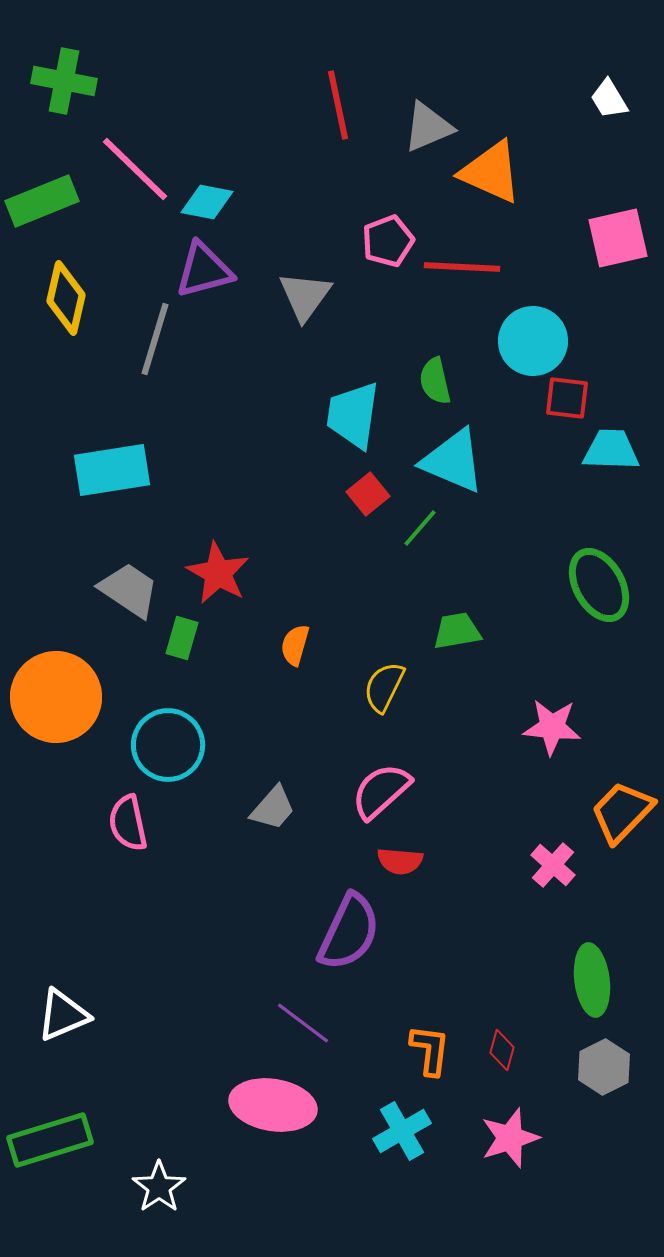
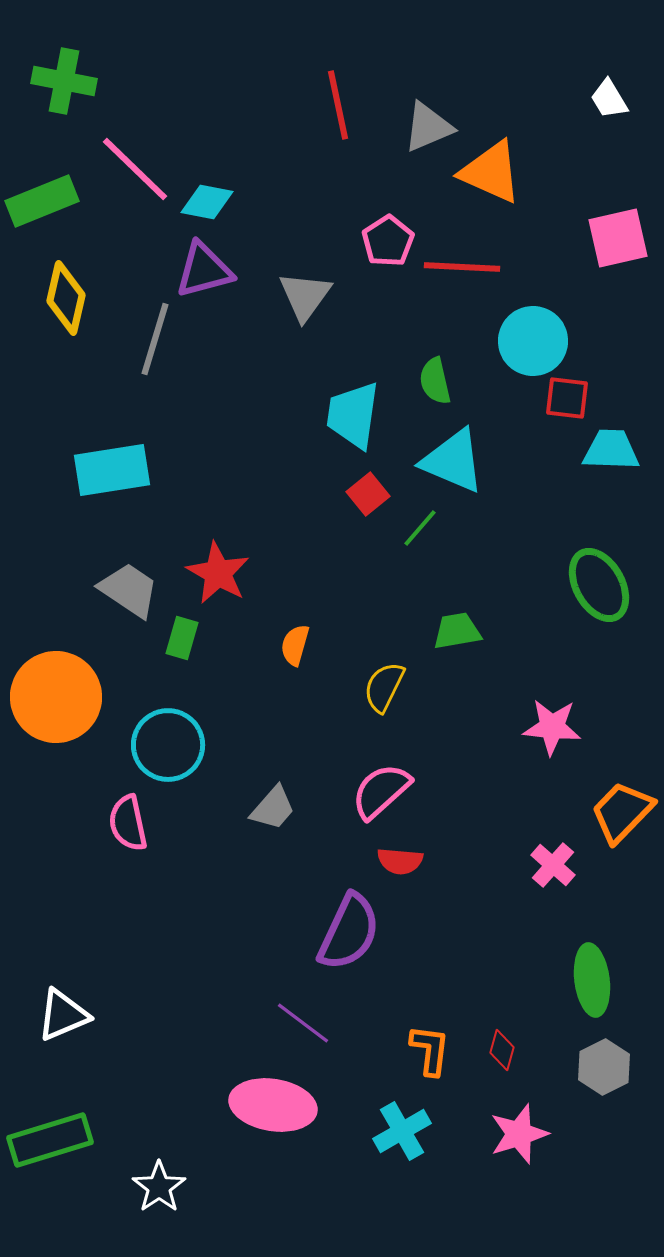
pink pentagon at (388, 241): rotated 12 degrees counterclockwise
pink star at (510, 1138): moved 9 px right, 4 px up
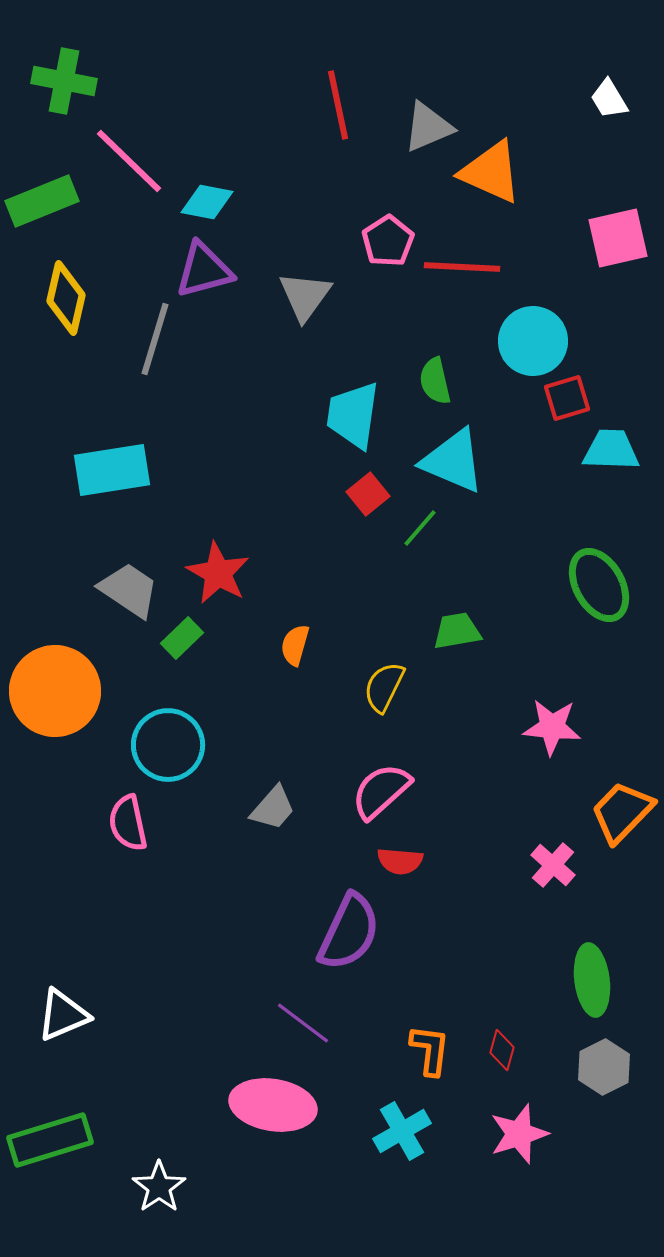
pink line at (135, 169): moved 6 px left, 8 px up
red square at (567, 398): rotated 24 degrees counterclockwise
green rectangle at (182, 638): rotated 30 degrees clockwise
orange circle at (56, 697): moved 1 px left, 6 px up
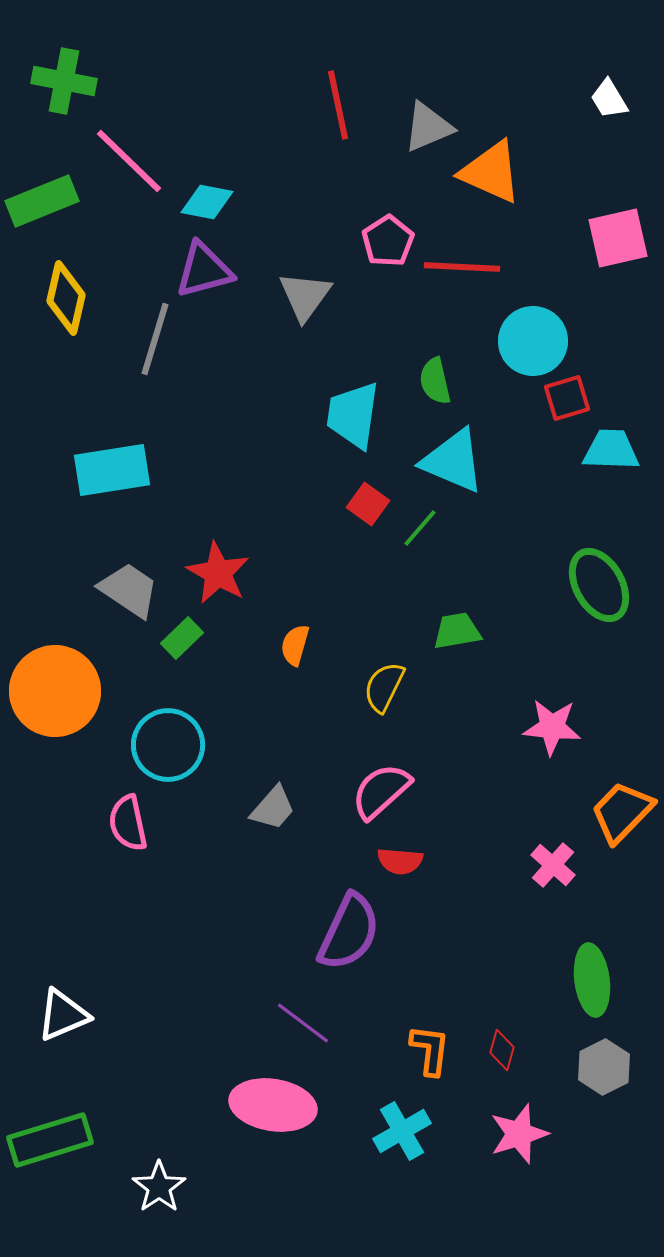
red square at (368, 494): moved 10 px down; rotated 15 degrees counterclockwise
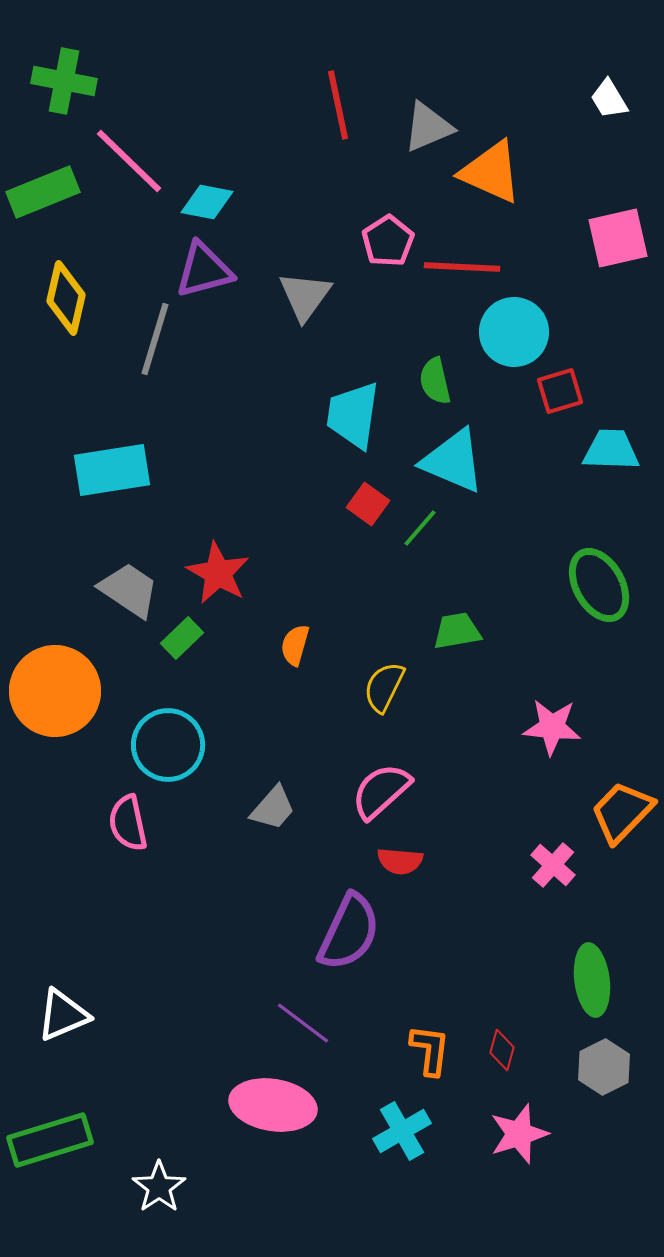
green rectangle at (42, 201): moved 1 px right, 9 px up
cyan circle at (533, 341): moved 19 px left, 9 px up
red square at (567, 398): moved 7 px left, 7 px up
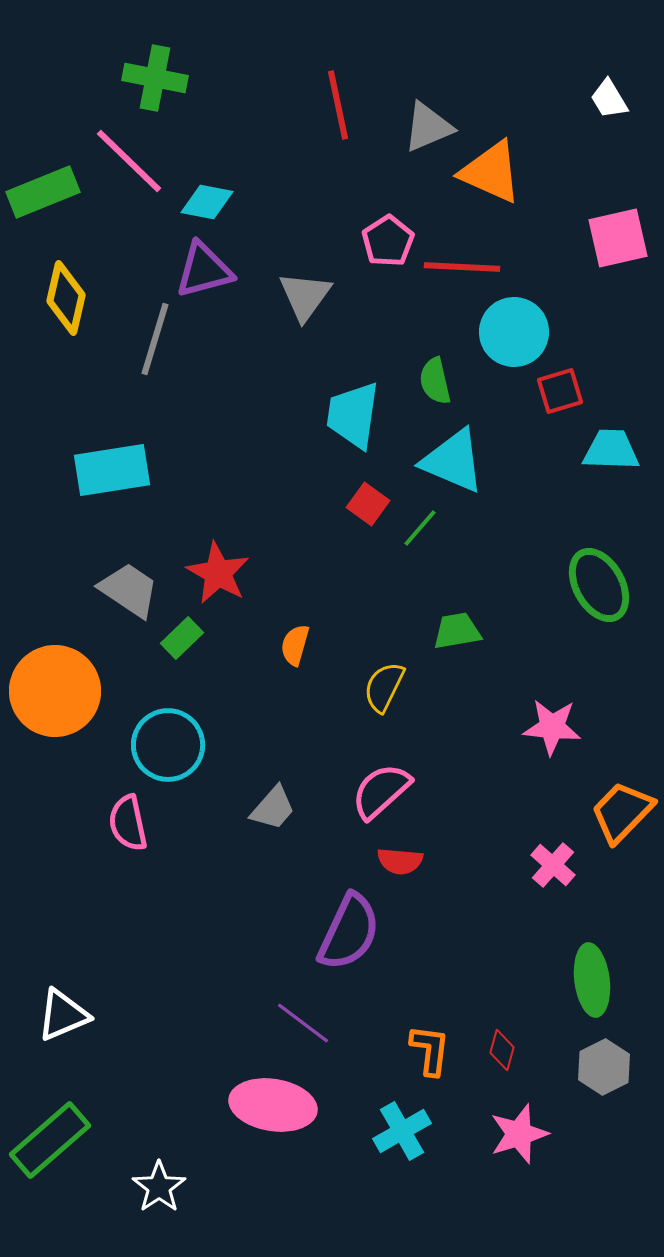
green cross at (64, 81): moved 91 px right, 3 px up
green rectangle at (50, 1140): rotated 24 degrees counterclockwise
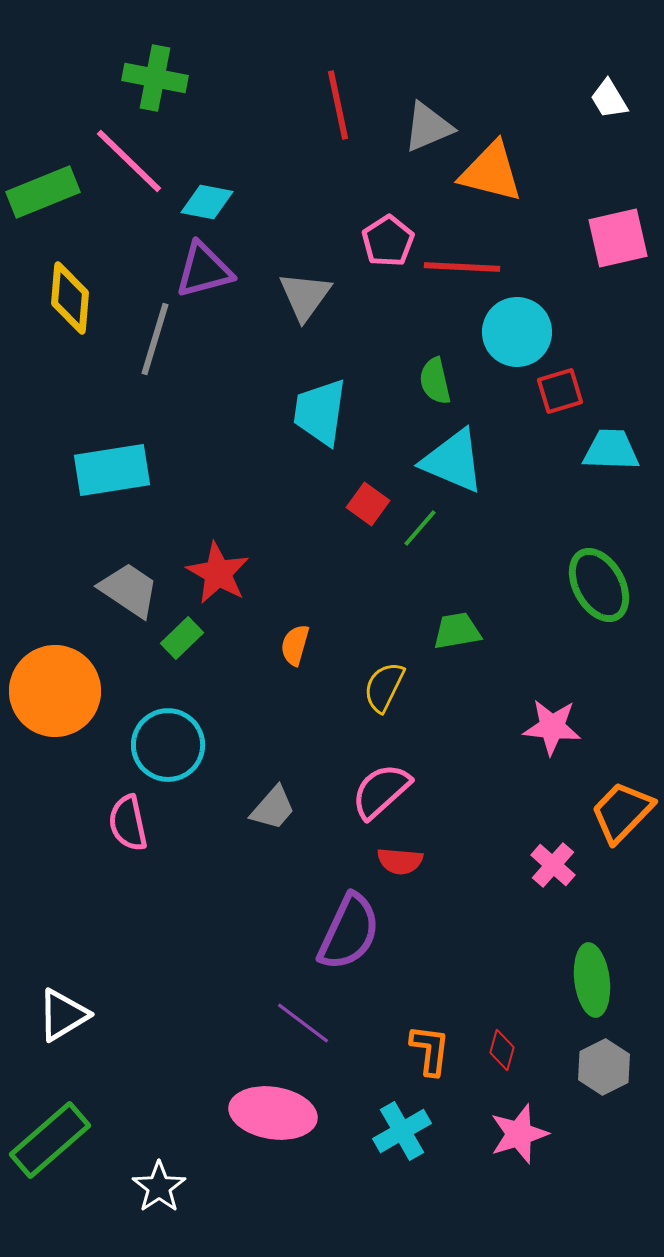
orange triangle at (491, 172): rotated 10 degrees counterclockwise
yellow diamond at (66, 298): moved 4 px right; rotated 8 degrees counterclockwise
cyan circle at (514, 332): moved 3 px right
cyan trapezoid at (353, 415): moved 33 px left, 3 px up
white triangle at (63, 1015): rotated 8 degrees counterclockwise
pink ellipse at (273, 1105): moved 8 px down
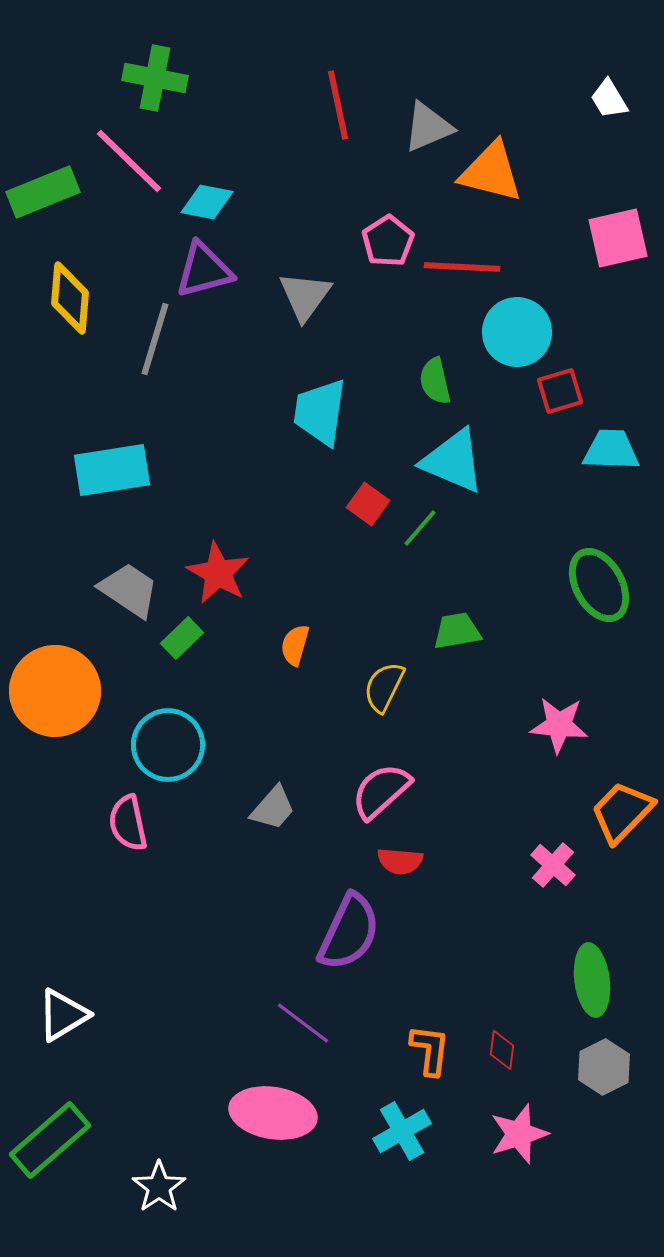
pink star at (552, 727): moved 7 px right, 2 px up
red diamond at (502, 1050): rotated 9 degrees counterclockwise
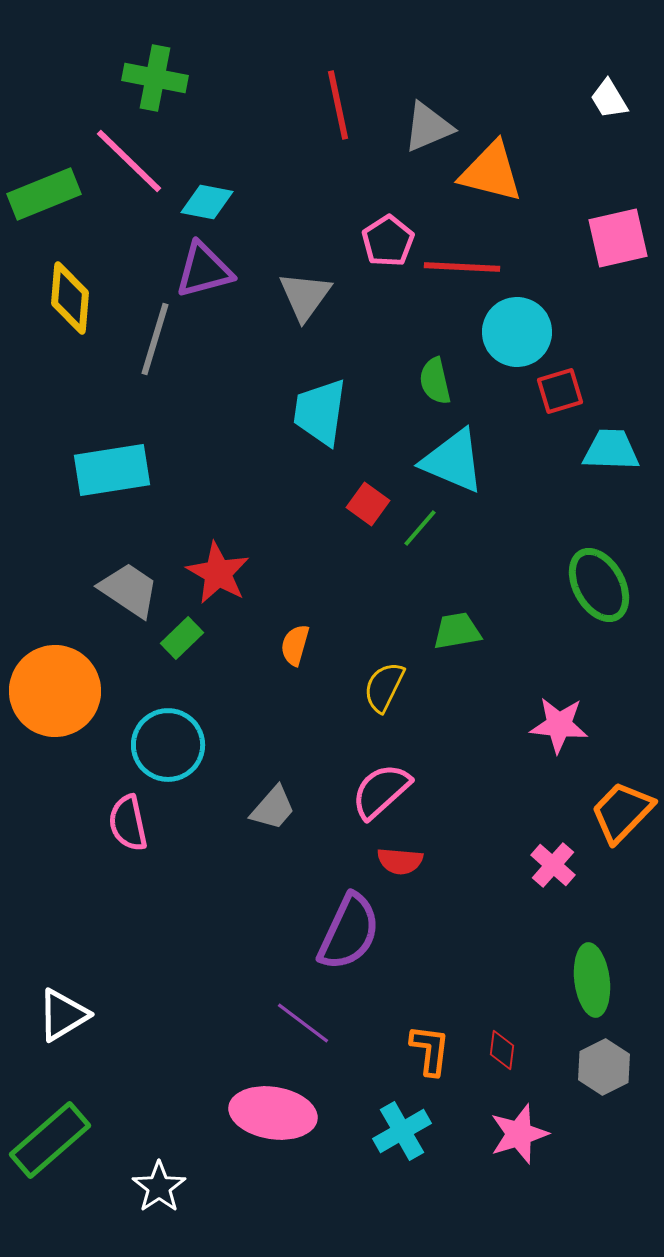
green rectangle at (43, 192): moved 1 px right, 2 px down
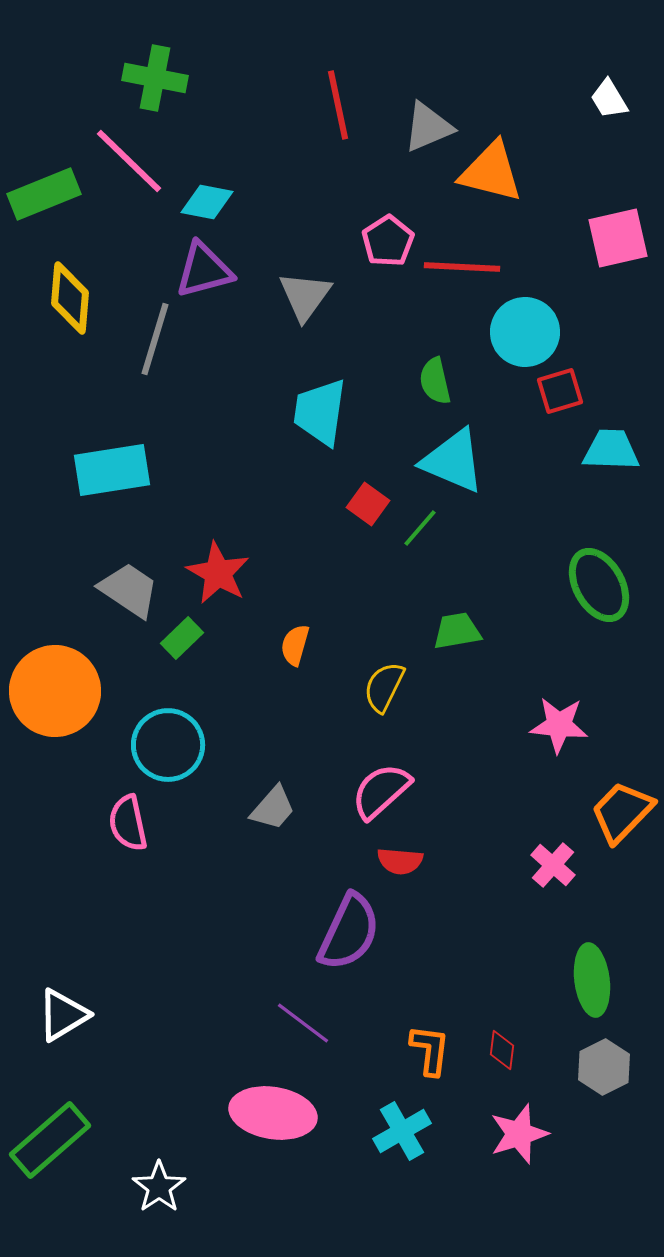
cyan circle at (517, 332): moved 8 px right
